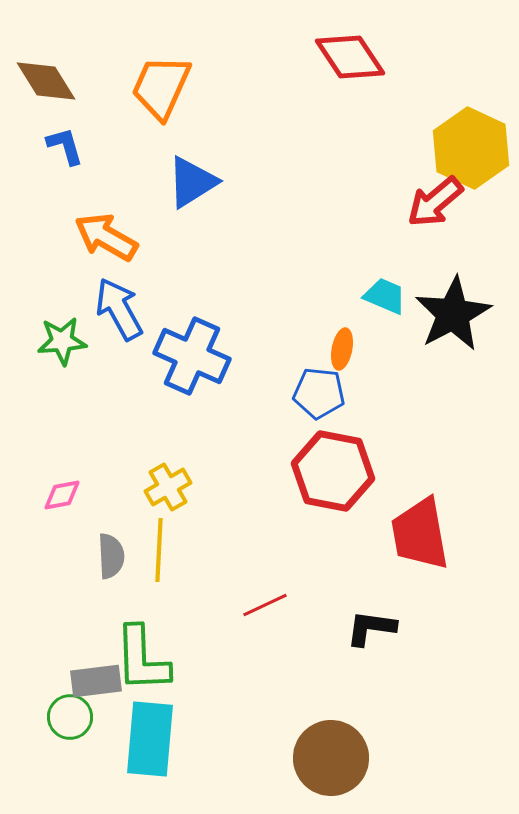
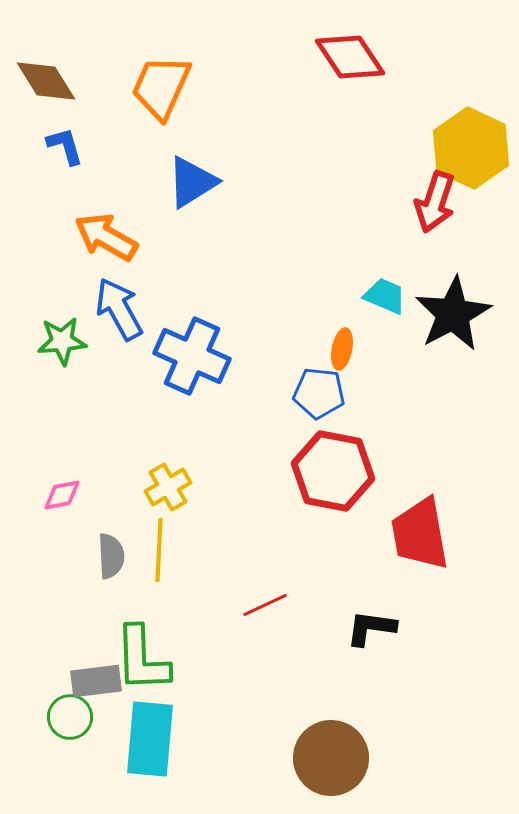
red arrow: rotated 32 degrees counterclockwise
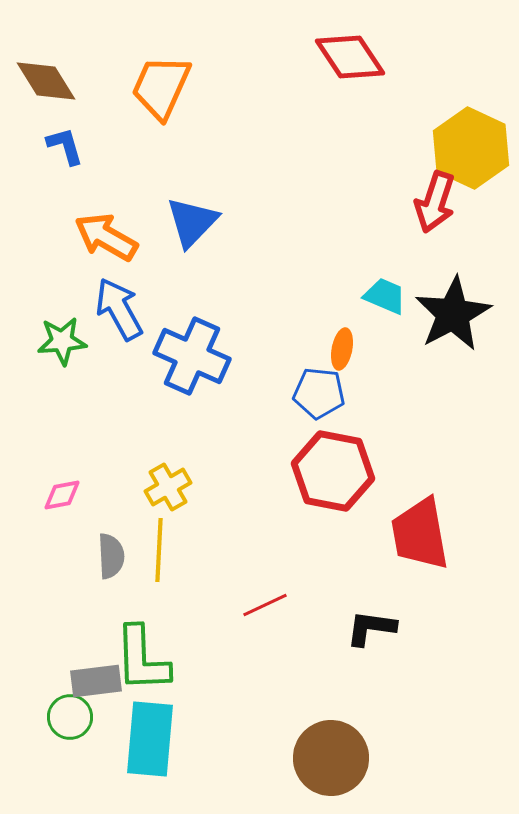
blue triangle: moved 40 px down; rotated 14 degrees counterclockwise
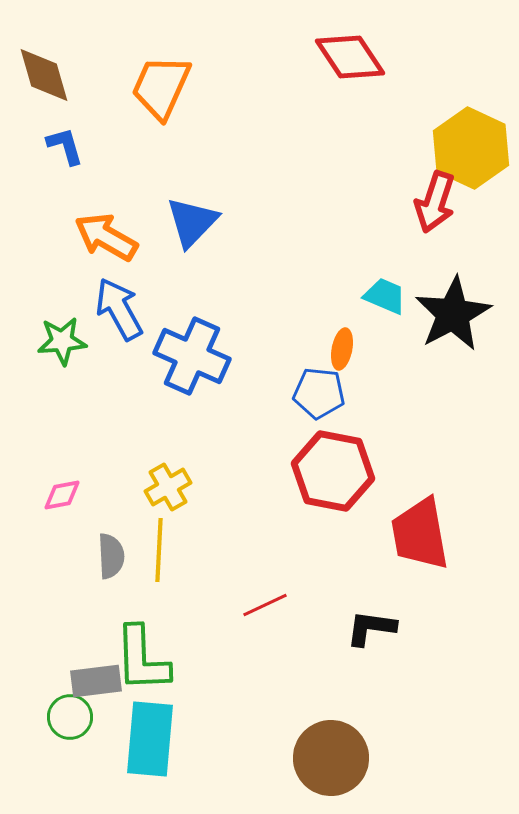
brown diamond: moved 2 px left, 6 px up; rotated 16 degrees clockwise
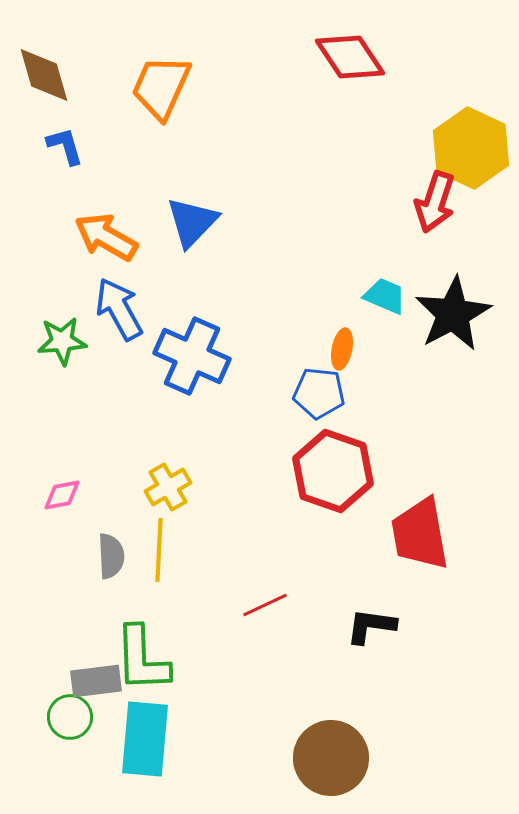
red hexagon: rotated 8 degrees clockwise
black L-shape: moved 2 px up
cyan rectangle: moved 5 px left
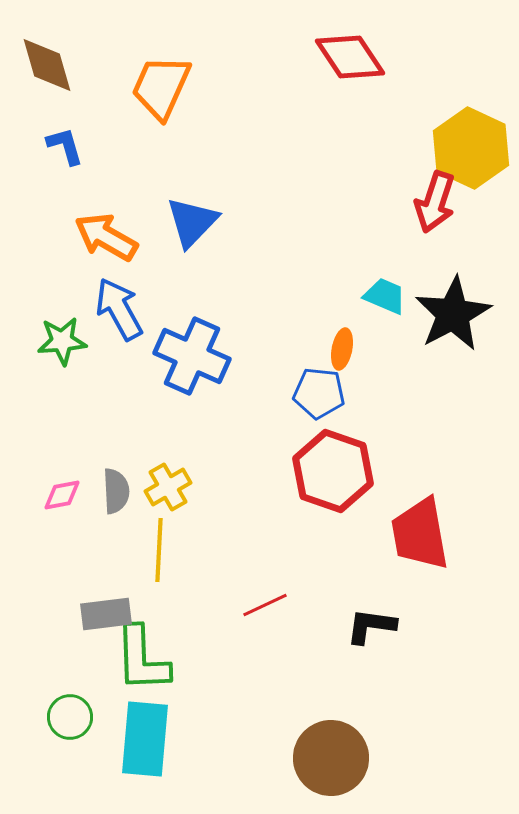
brown diamond: moved 3 px right, 10 px up
gray semicircle: moved 5 px right, 65 px up
gray rectangle: moved 10 px right, 67 px up
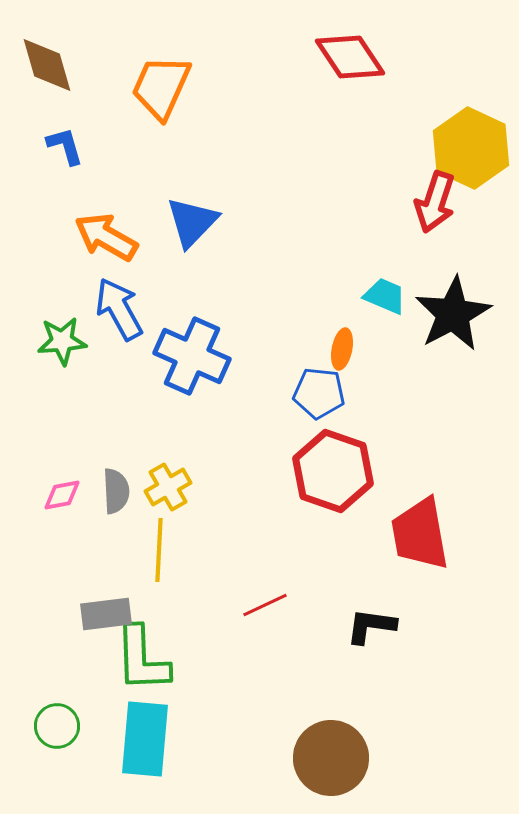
green circle: moved 13 px left, 9 px down
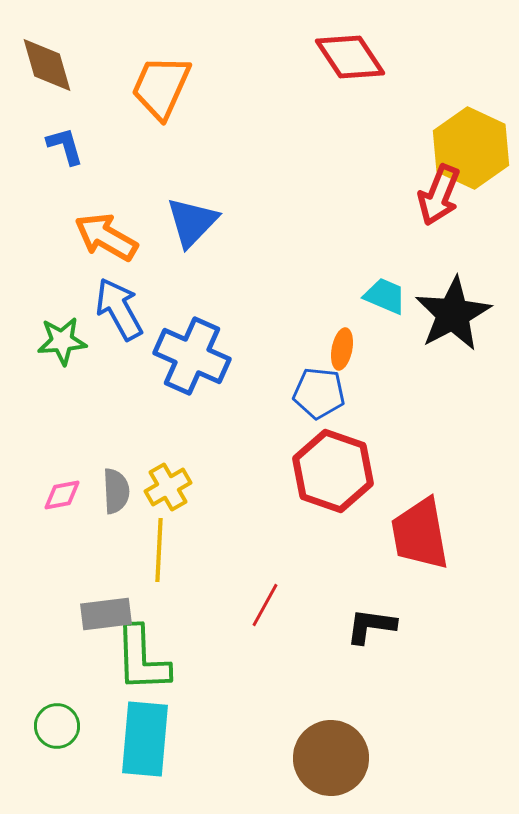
red arrow: moved 4 px right, 7 px up; rotated 4 degrees clockwise
red line: rotated 36 degrees counterclockwise
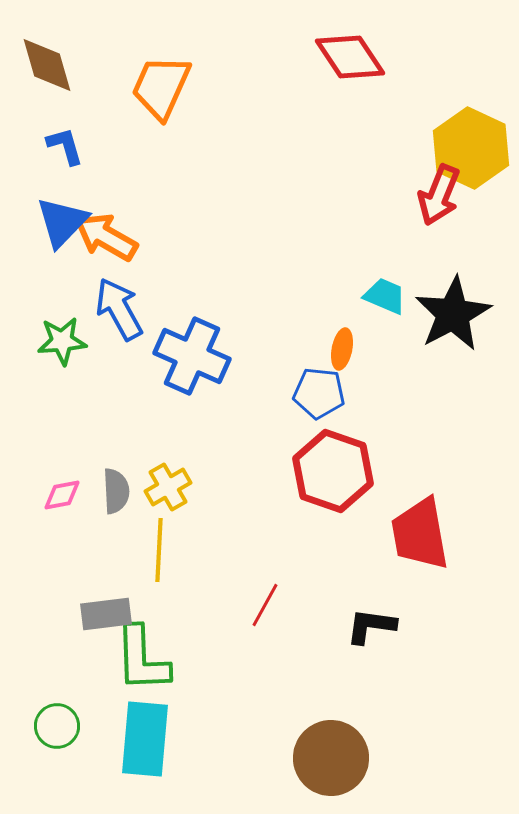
blue triangle: moved 130 px left
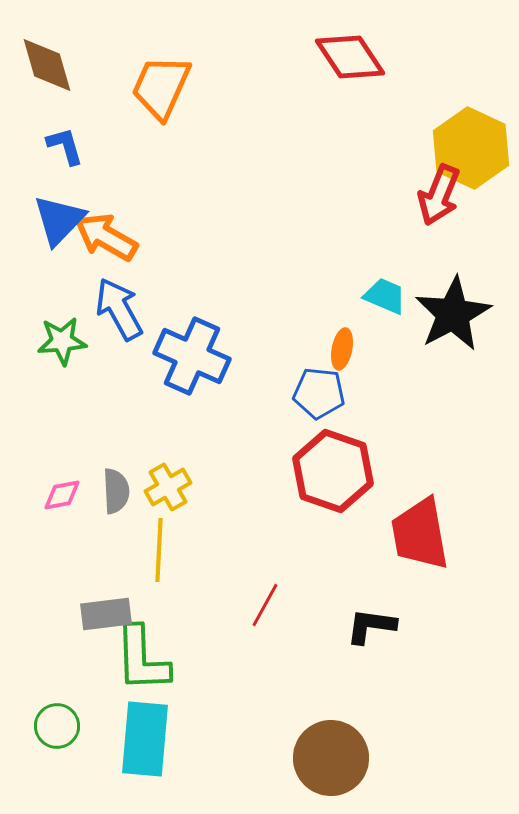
blue triangle: moved 3 px left, 2 px up
